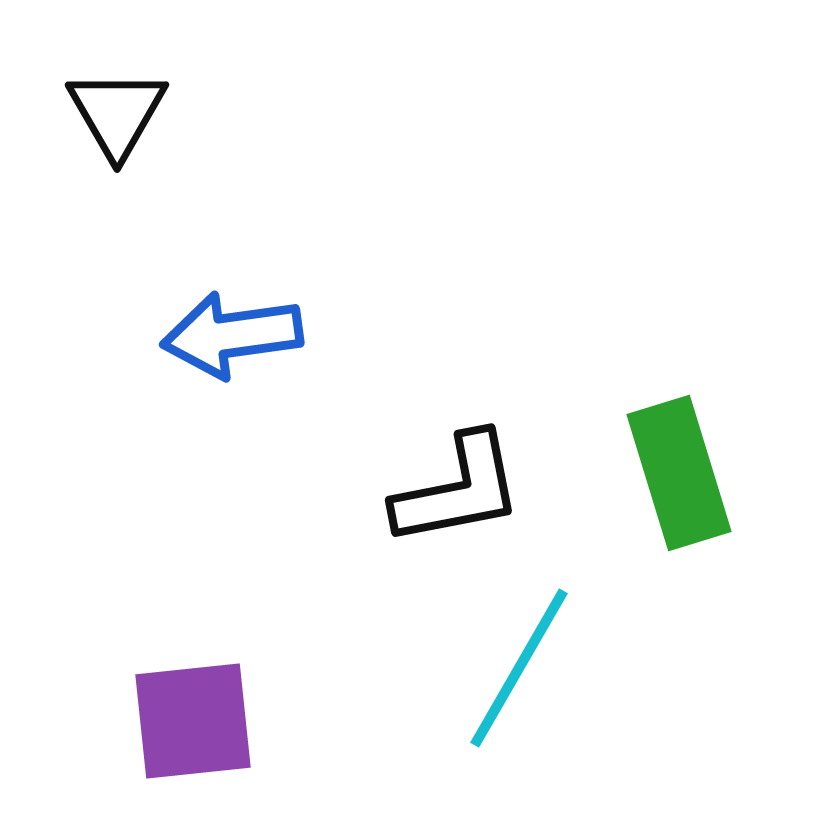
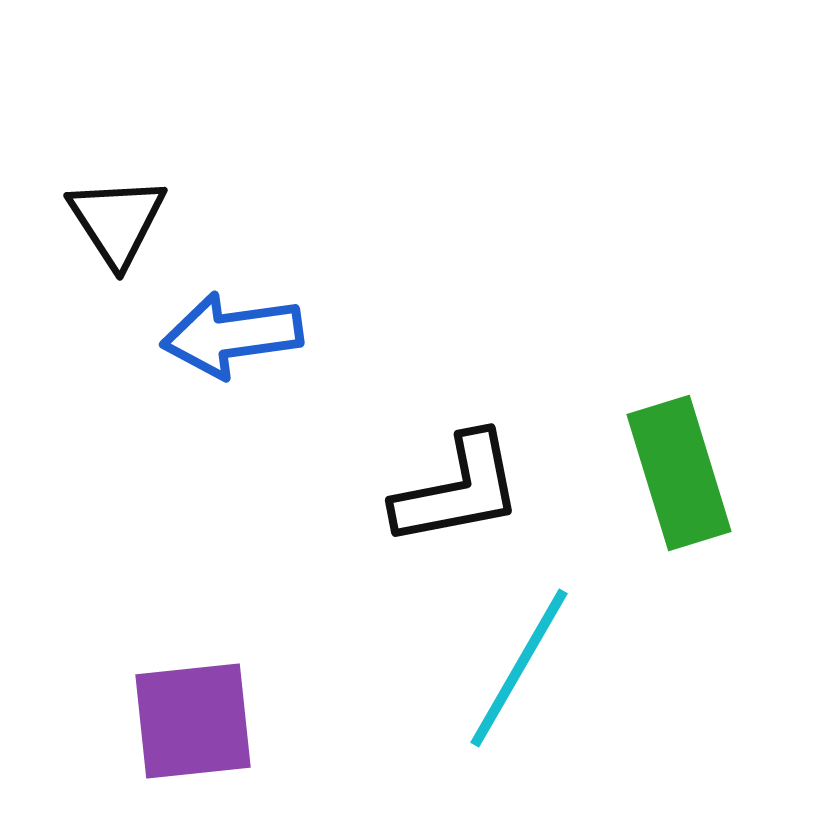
black triangle: moved 108 px down; rotated 3 degrees counterclockwise
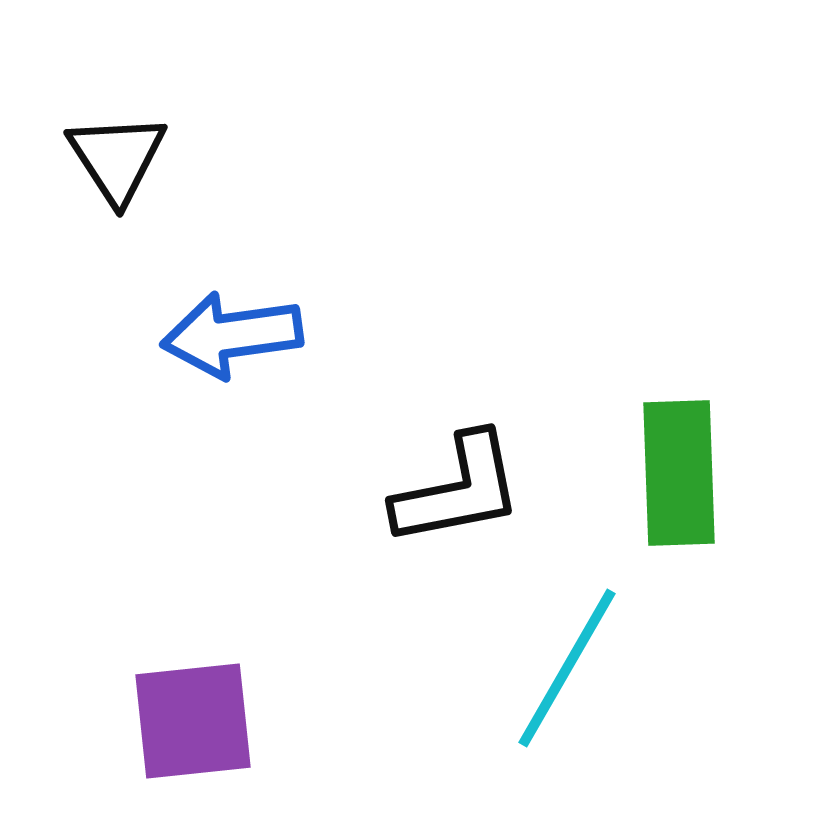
black triangle: moved 63 px up
green rectangle: rotated 15 degrees clockwise
cyan line: moved 48 px right
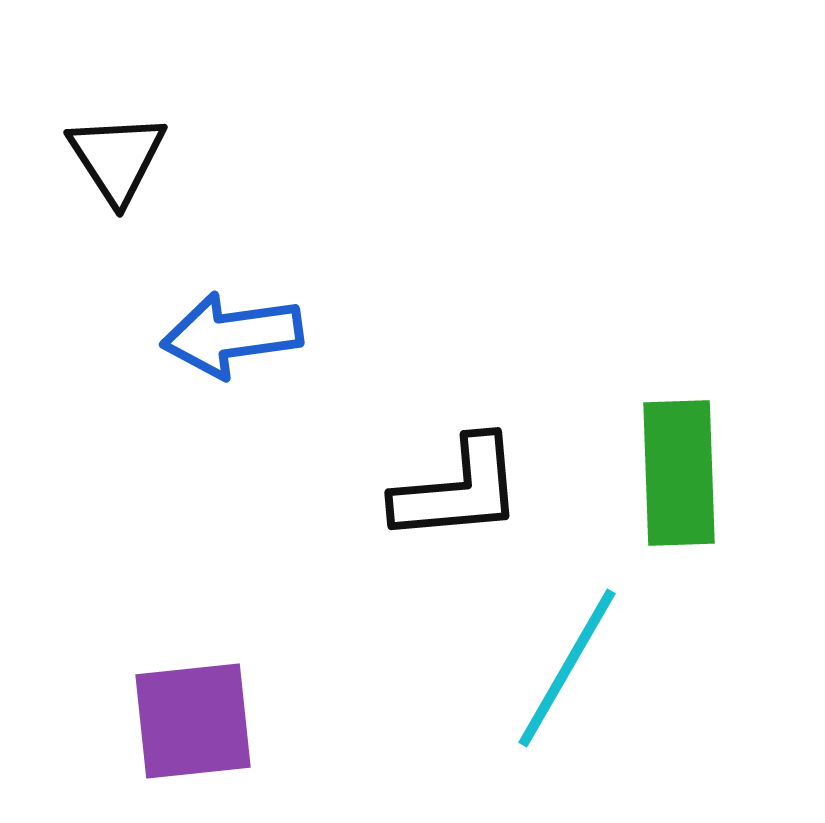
black L-shape: rotated 6 degrees clockwise
